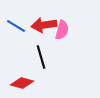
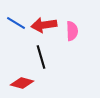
blue line: moved 3 px up
pink semicircle: moved 10 px right, 1 px down; rotated 18 degrees counterclockwise
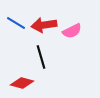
pink semicircle: rotated 66 degrees clockwise
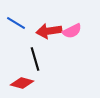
red arrow: moved 5 px right, 6 px down
black line: moved 6 px left, 2 px down
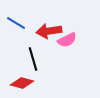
pink semicircle: moved 5 px left, 9 px down
black line: moved 2 px left
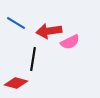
pink semicircle: moved 3 px right, 2 px down
black line: rotated 25 degrees clockwise
red diamond: moved 6 px left
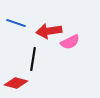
blue line: rotated 12 degrees counterclockwise
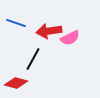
pink semicircle: moved 4 px up
black line: rotated 20 degrees clockwise
